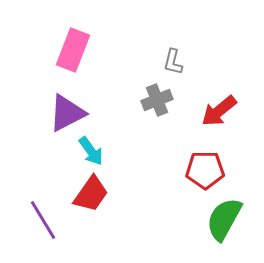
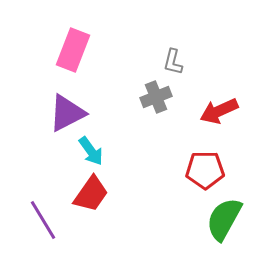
gray cross: moved 1 px left, 3 px up
red arrow: rotated 15 degrees clockwise
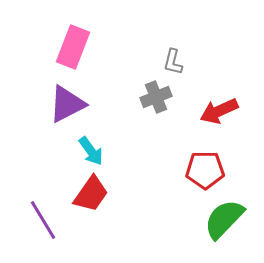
pink rectangle: moved 3 px up
purple triangle: moved 9 px up
green semicircle: rotated 15 degrees clockwise
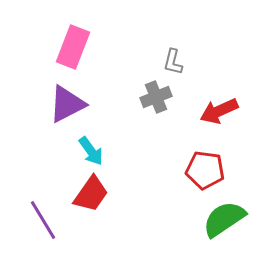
red pentagon: rotated 9 degrees clockwise
green semicircle: rotated 12 degrees clockwise
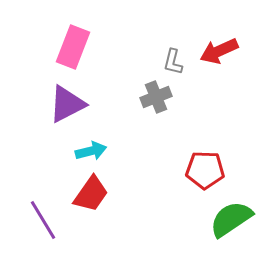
red arrow: moved 60 px up
cyan arrow: rotated 68 degrees counterclockwise
red pentagon: rotated 6 degrees counterclockwise
green semicircle: moved 7 px right
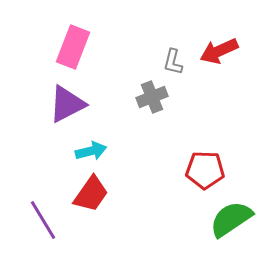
gray cross: moved 4 px left
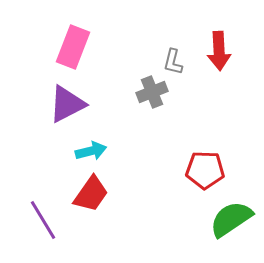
red arrow: rotated 69 degrees counterclockwise
gray cross: moved 5 px up
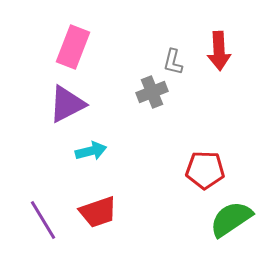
red trapezoid: moved 7 px right, 18 px down; rotated 36 degrees clockwise
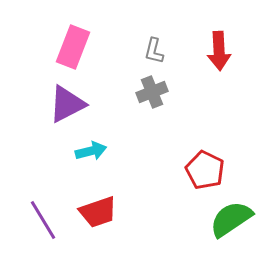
gray L-shape: moved 19 px left, 11 px up
red pentagon: rotated 24 degrees clockwise
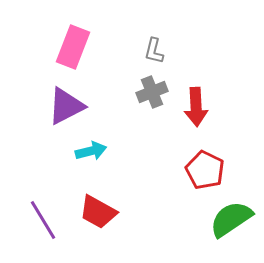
red arrow: moved 23 px left, 56 px down
purple triangle: moved 1 px left, 2 px down
red trapezoid: rotated 48 degrees clockwise
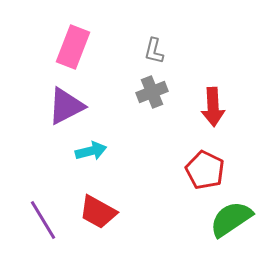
red arrow: moved 17 px right
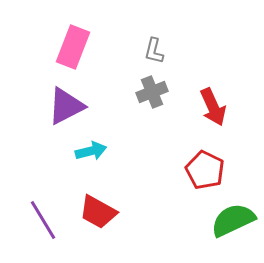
red arrow: rotated 21 degrees counterclockwise
green semicircle: moved 2 px right, 1 px down; rotated 9 degrees clockwise
